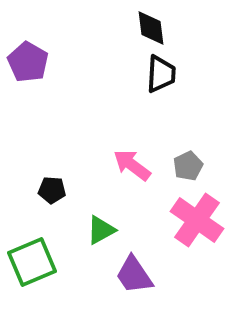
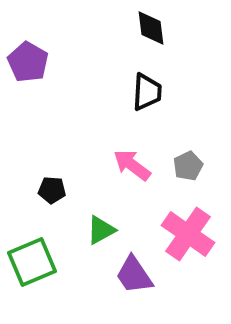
black trapezoid: moved 14 px left, 18 px down
pink cross: moved 9 px left, 14 px down
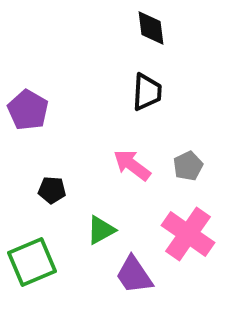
purple pentagon: moved 48 px down
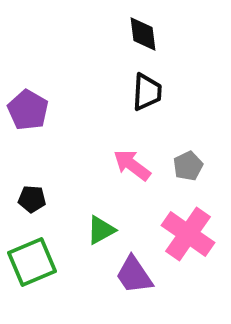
black diamond: moved 8 px left, 6 px down
black pentagon: moved 20 px left, 9 px down
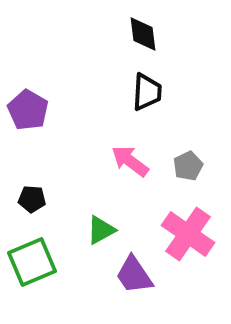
pink arrow: moved 2 px left, 4 px up
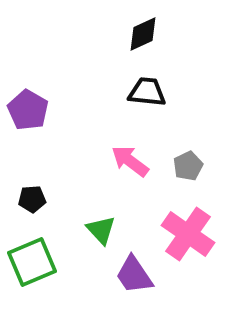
black diamond: rotated 72 degrees clockwise
black trapezoid: rotated 87 degrees counterclockwise
black pentagon: rotated 8 degrees counterclockwise
green triangle: rotated 44 degrees counterclockwise
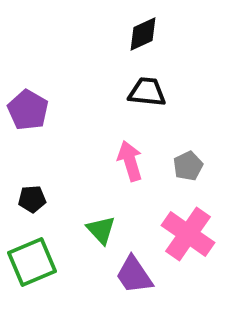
pink arrow: rotated 36 degrees clockwise
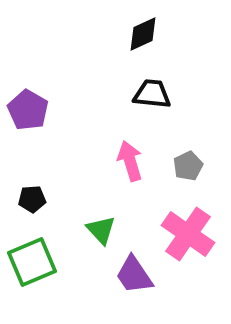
black trapezoid: moved 5 px right, 2 px down
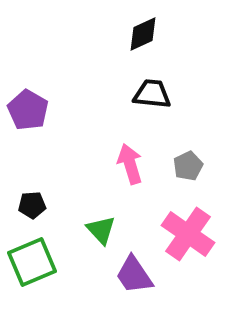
pink arrow: moved 3 px down
black pentagon: moved 6 px down
